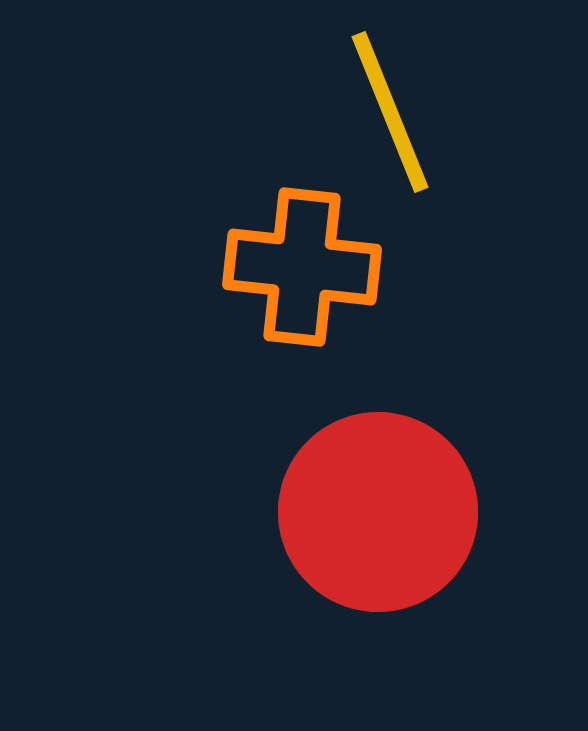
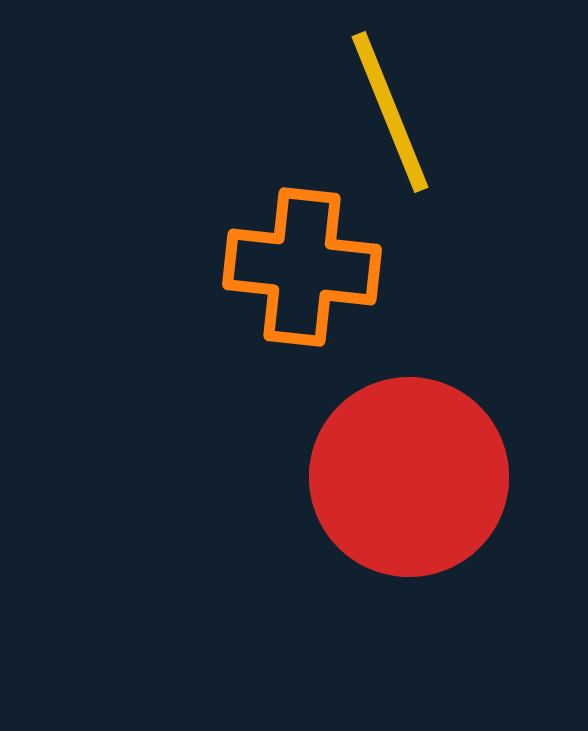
red circle: moved 31 px right, 35 px up
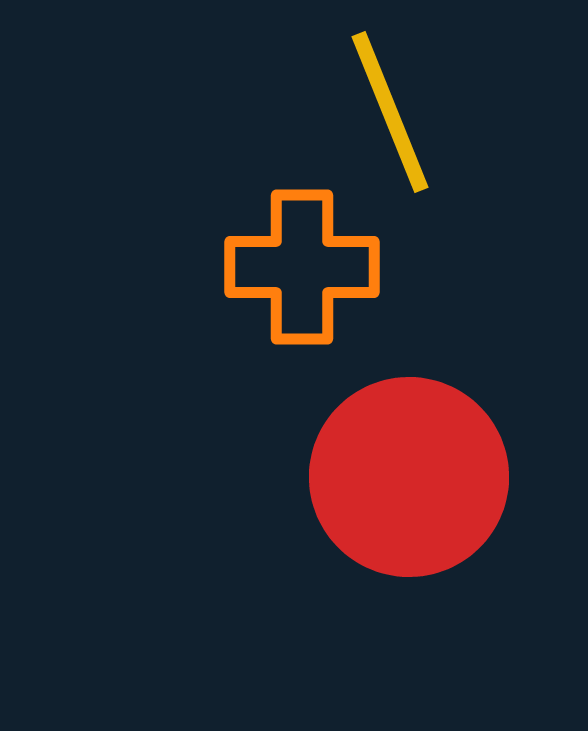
orange cross: rotated 6 degrees counterclockwise
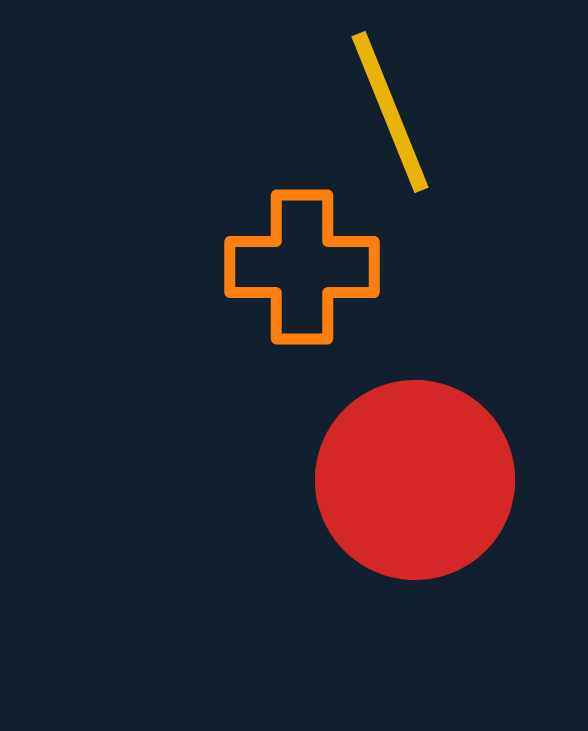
red circle: moved 6 px right, 3 px down
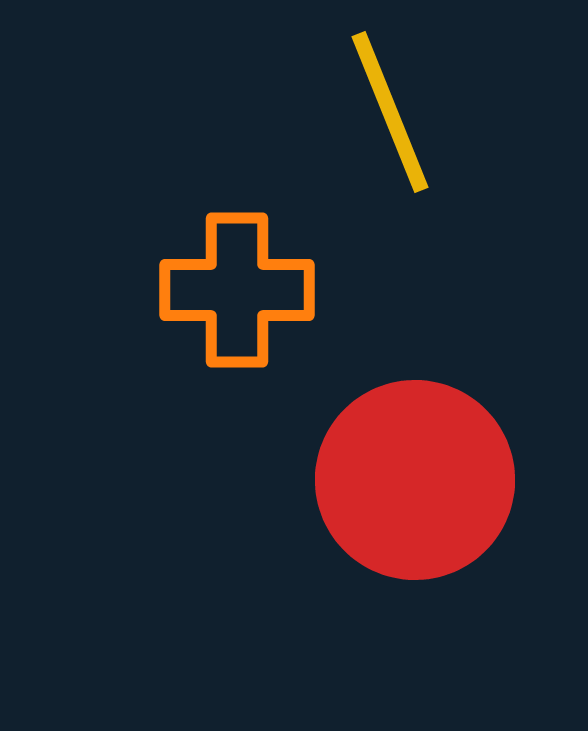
orange cross: moved 65 px left, 23 px down
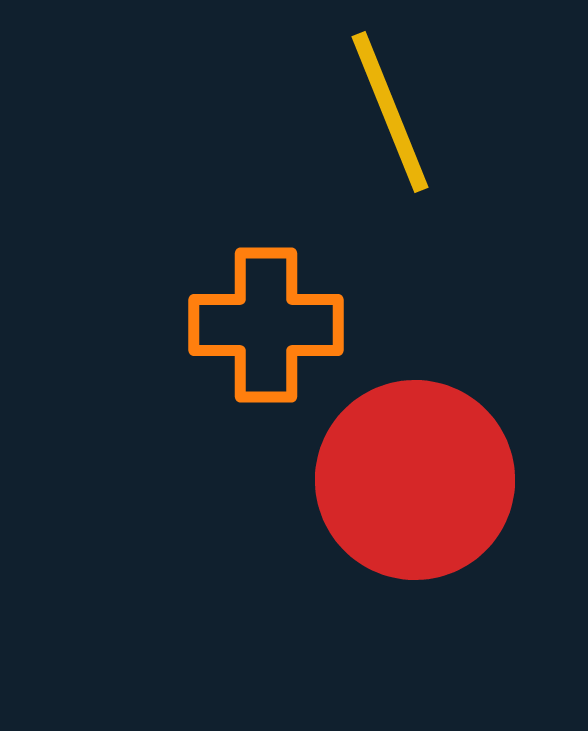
orange cross: moved 29 px right, 35 px down
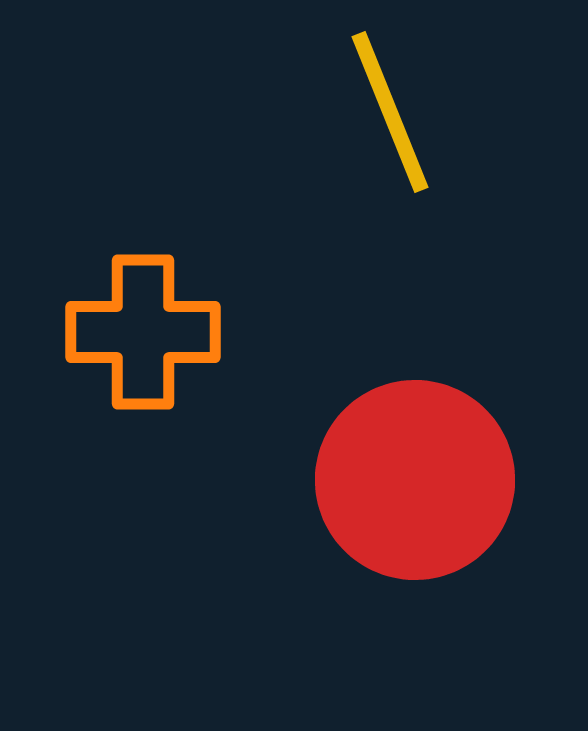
orange cross: moved 123 px left, 7 px down
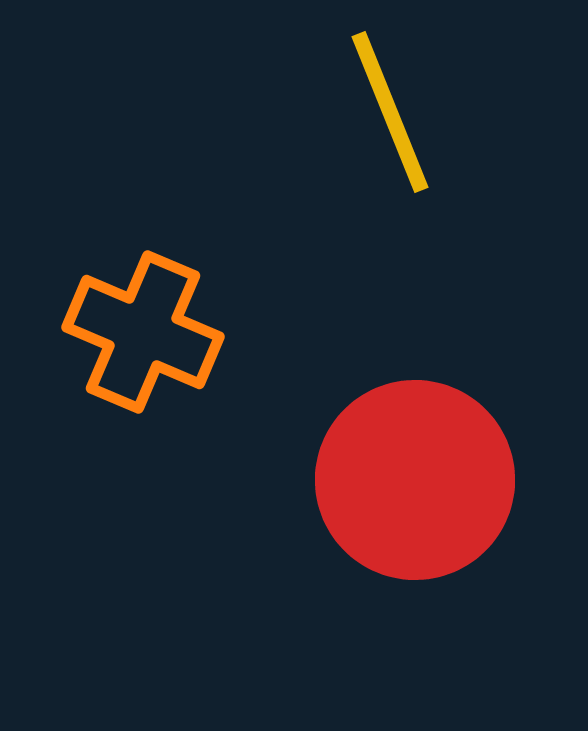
orange cross: rotated 23 degrees clockwise
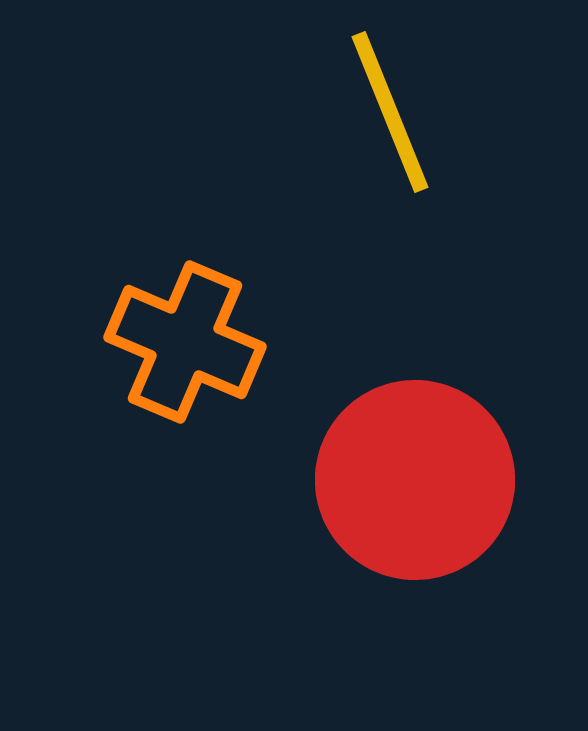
orange cross: moved 42 px right, 10 px down
